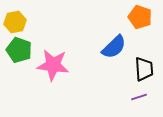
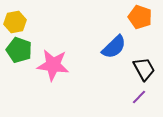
black trapezoid: rotated 25 degrees counterclockwise
purple line: rotated 28 degrees counterclockwise
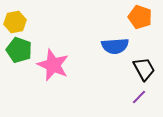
blue semicircle: moved 1 px right, 1 px up; rotated 40 degrees clockwise
pink star: rotated 16 degrees clockwise
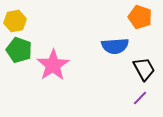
yellow hexagon: moved 1 px up
pink star: rotated 16 degrees clockwise
purple line: moved 1 px right, 1 px down
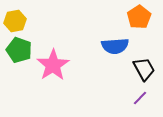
orange pentagon: moved 1 px left; rotated 20 degrees clockwise
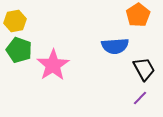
orange pentagon: moved 1 px left, 2 px up
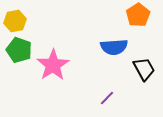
blue semicircle: moved 1 px left, 1 px down
purple line: moved 33 px left
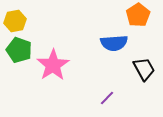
blue semicircle: moved 4 px up
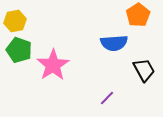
black trapezoid: moved 1 px down
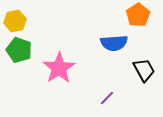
pink star: moved 6 px right, 3 px down
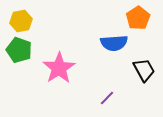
orange pentagon: moved 3 px down
yellow hexagon: moved 6 px right
